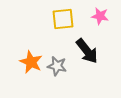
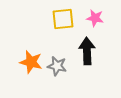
pink star: moved 5 px left, 2 px down
black arrow: rotated 144 degrees counterclockwise
orange star: rotated 10 degrees counterclockwise
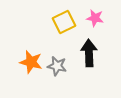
yellow square: moved 1 px right, 3 px down; rotated 20 degrees counterclockwise
black arrow: moved 2 px right, 2 px down
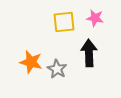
yellow square: rotated 20 degrees clockwise
gray star: moved 3 px down; rotated 18 degrees clockwise
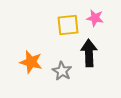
yellow square: moved 4 px right, 3 px down
gray star: moved 5 px right, 2 px down
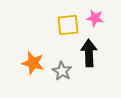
orange star: moved 2 px right, 1 px down
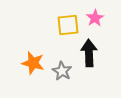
pink star: rotated 30 degrees clockwise
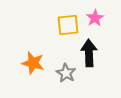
gray star: moved 4 px right, 2 px down
